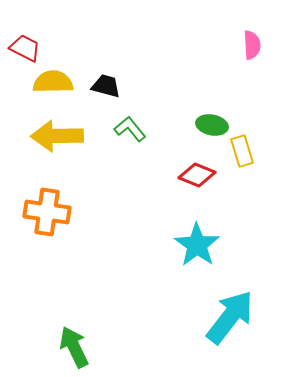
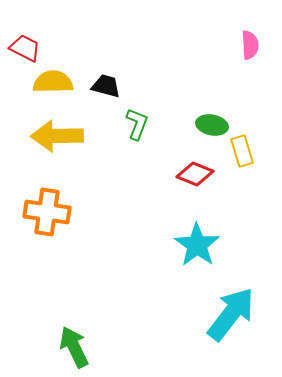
pink semicircle: moved 2 px left
green L-shape: moved 7 px right, 5 px up; rotated 60 degrees clockwise
red diamond: moved 2 px left, 1 px up
cyan arrow: moved 1 px right, 3 px up
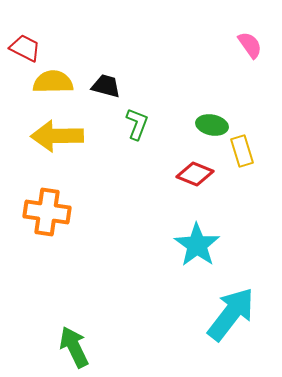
pink semicircle: rotated 32 degrees counterclockwise
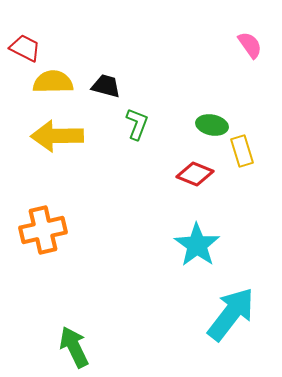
orange cross: moved 4 px left, 18 px down; rotated 21 degrees counterclockwise
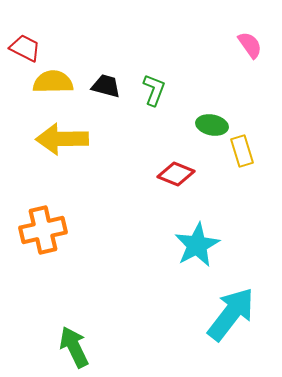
green L-shape: moved 17 px right, 34 px up
yellow arrow: moved 5 px right, 3 px down
red diamond: moved 19 px left
cyan star: rotated 9 degrees clockwise
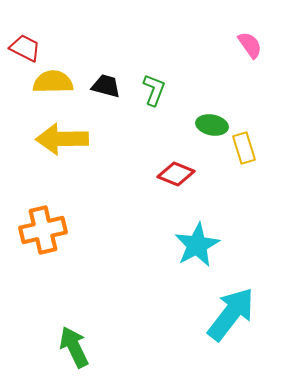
yellow rectangle: moved 2 px right, 3 px up
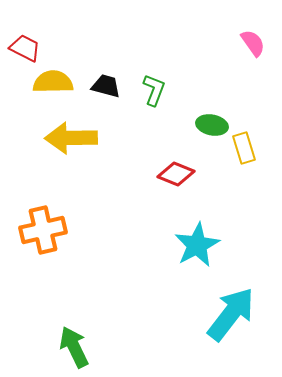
pink semicircle: moved 3 px right, 2 px up
yellow arrow: moved 9 px right, 1 px up
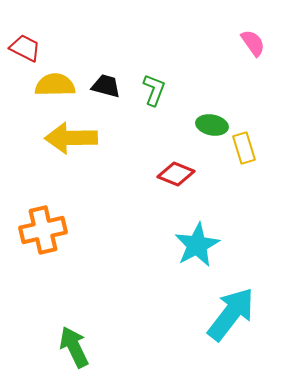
yellow semicircle: moved 2 px right, 3 px down
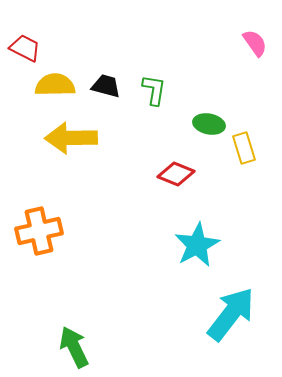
pink semicircle: moved 2 px right
green L-shape: rotated 12 degrees counterclockwise
green ellipse: moved 3 px left, 1 px up
orange cross: moved 4 px left, 1 px down
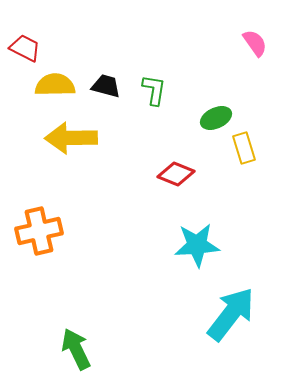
green ellipse: moved 7 px right, 6 px up; rotated 36 degrees counterclockwise
cyan star: rotated 24 degrees clockwise
green arrow: moved 2 px right, 2 px down
